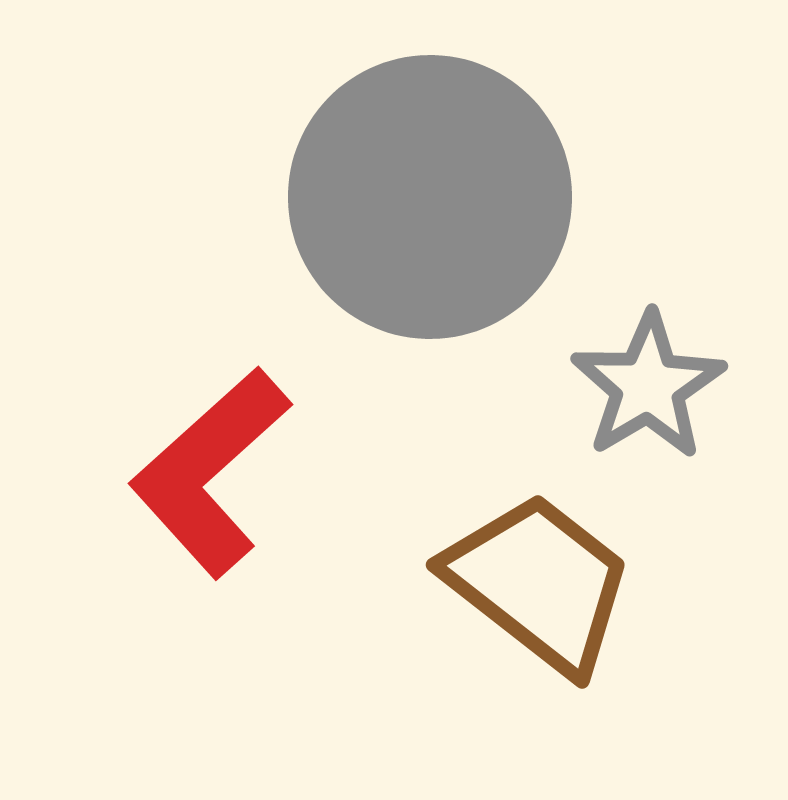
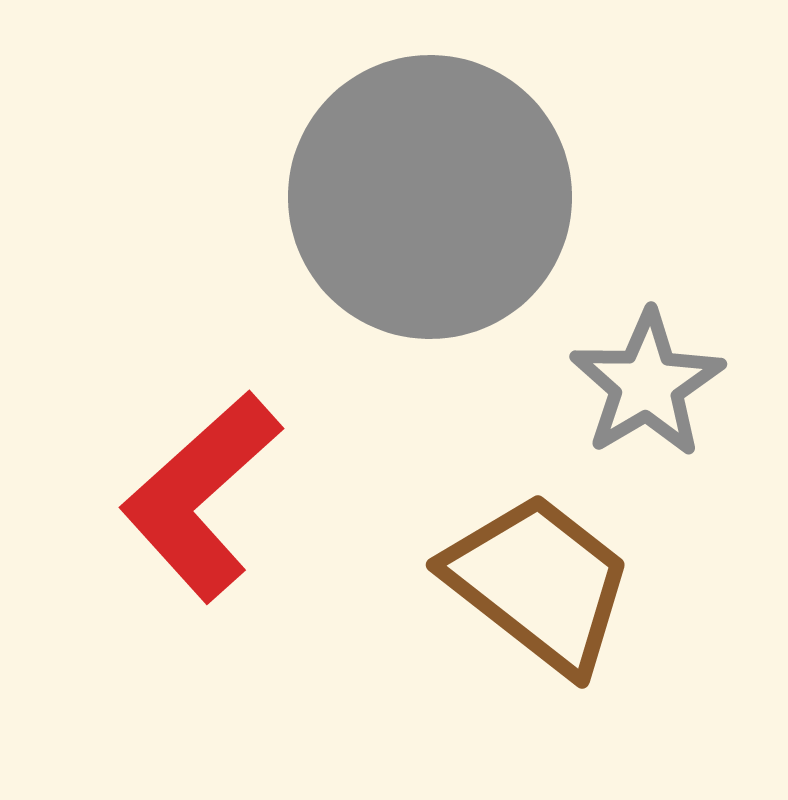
gray star: moved 1 px left, 2 px up
red L-shape: moved 9 px left, 24 px down
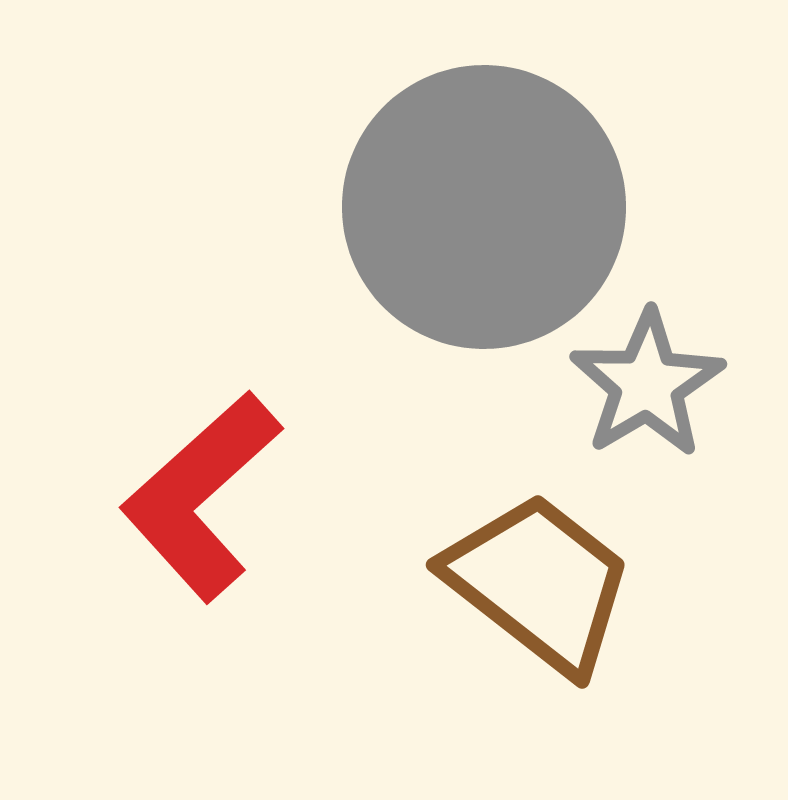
gray circle: moved 54 px right, 10 px down
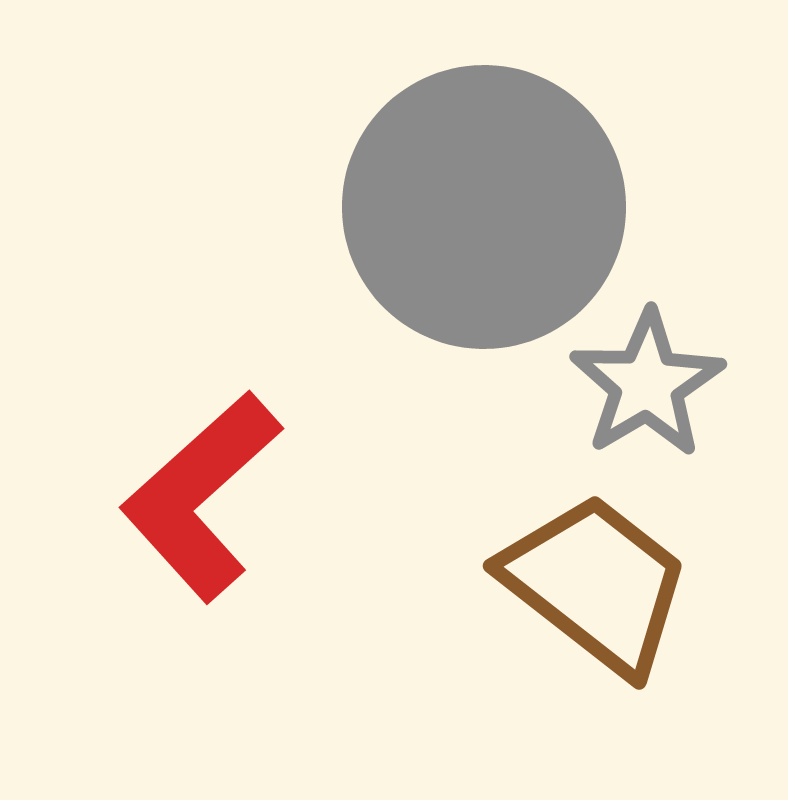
brown trapezoid: moved 57 px right, 1 px down
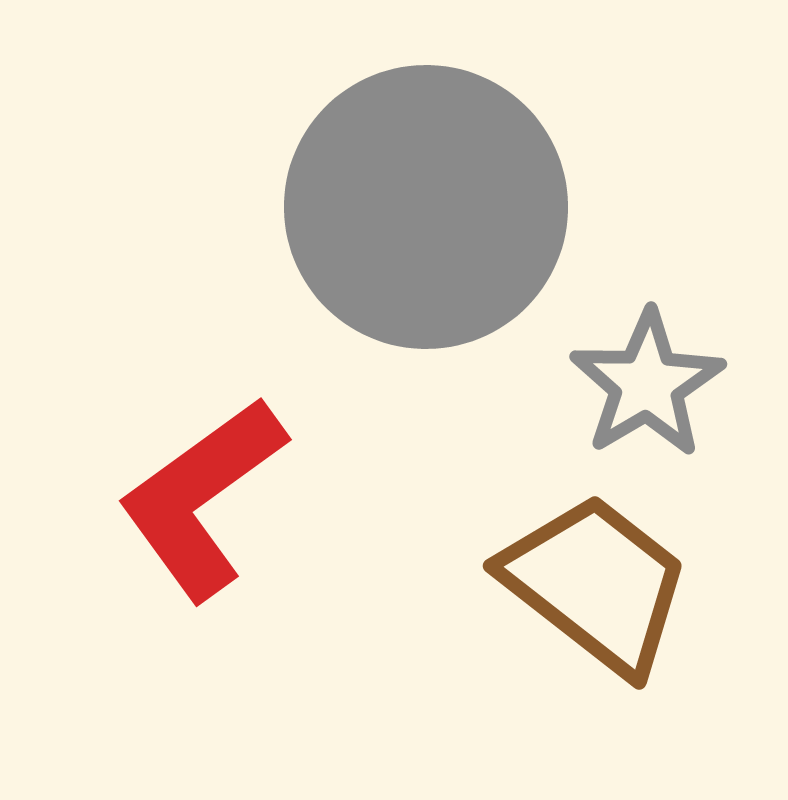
gray circle: moved 58 px left
red L-shape: moved 1 px right, 2 px down; rotated 6 degrees clockwise
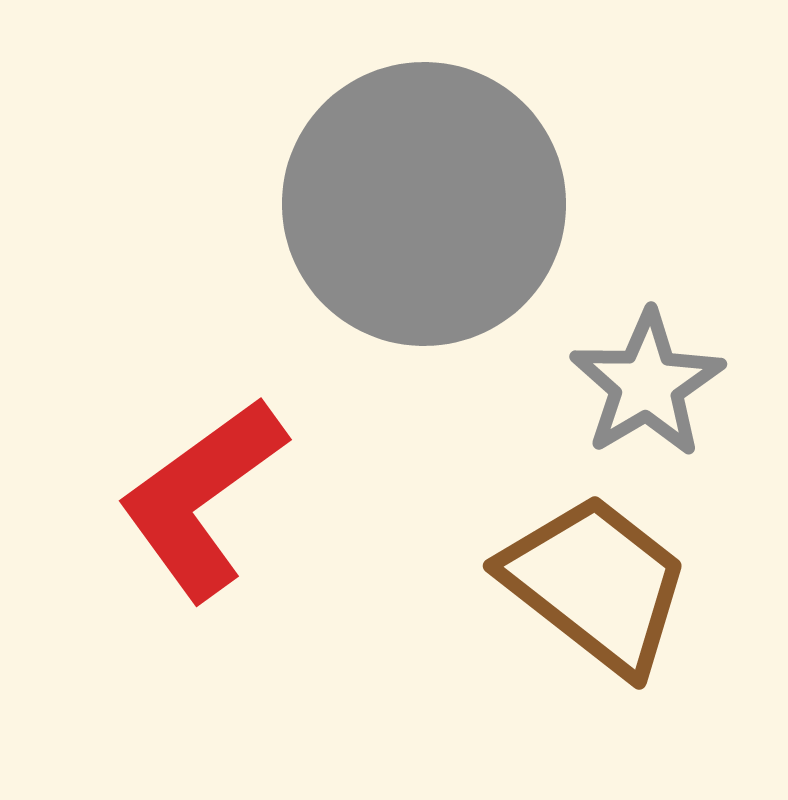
gray circle: moved 2 px left, 3 px up
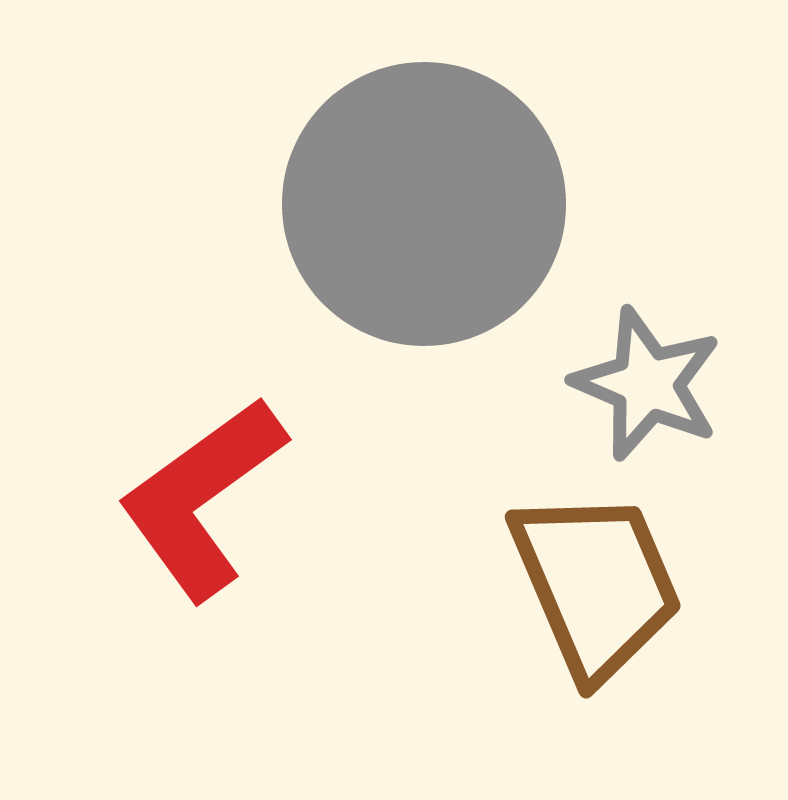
gray star: rotated 18 degrees counterclockwise
brown trapezoid: rotated 29 degrees clockwise
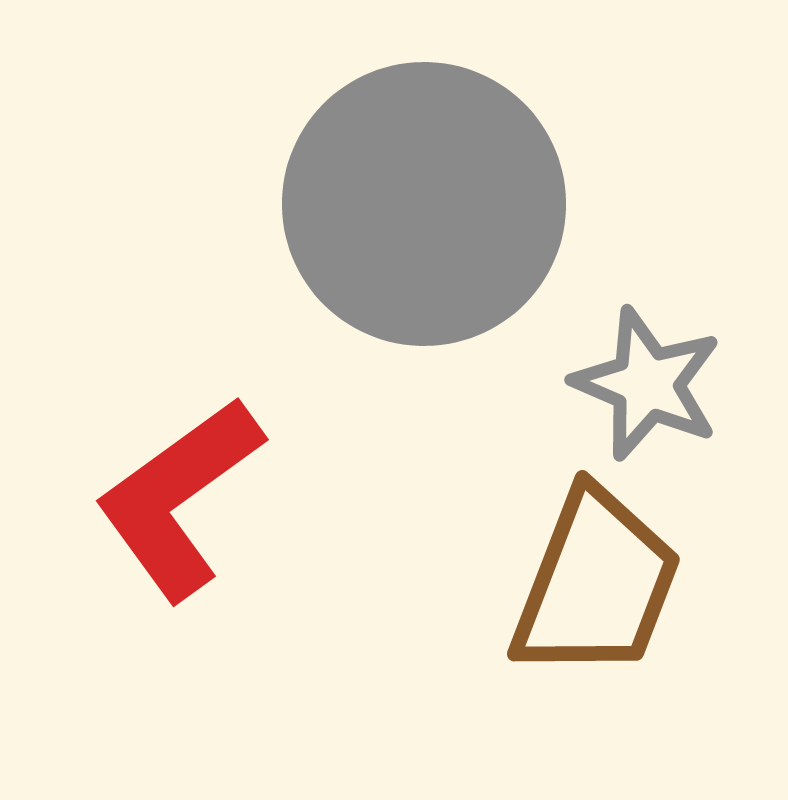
red L-shape: moved 23 px left
brown trapezoid: rotated 44 degrees clockwise
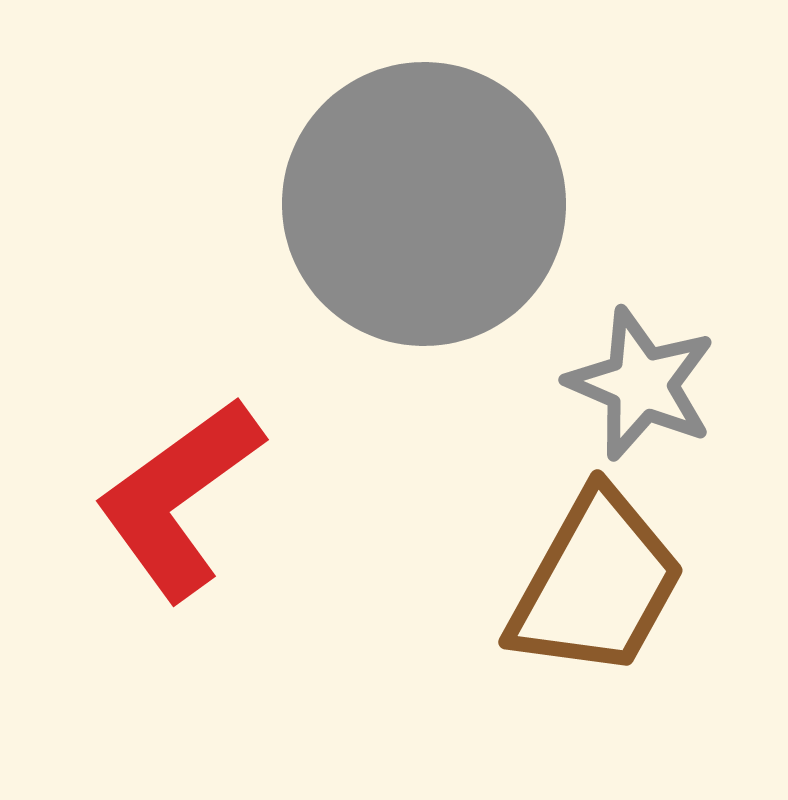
gray star: moved 6 px left
brown trapezoid: rotated 8 degrees clockwise
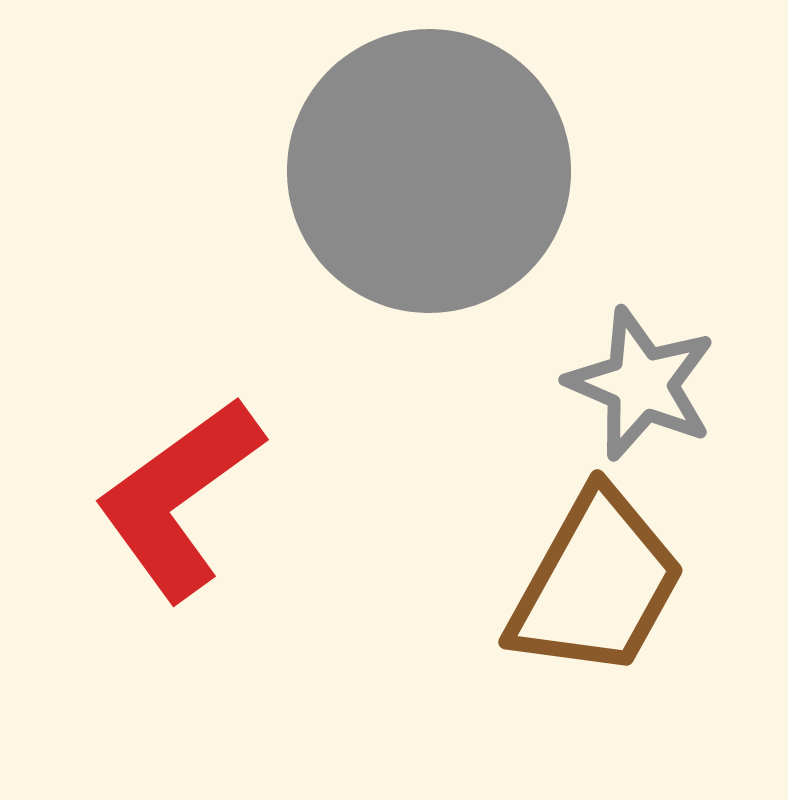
gray circle: moved 5 px right, 33 px up
